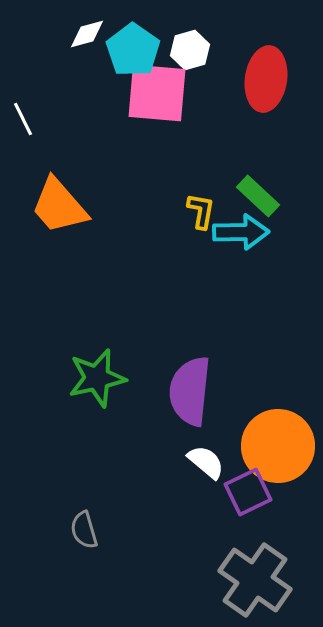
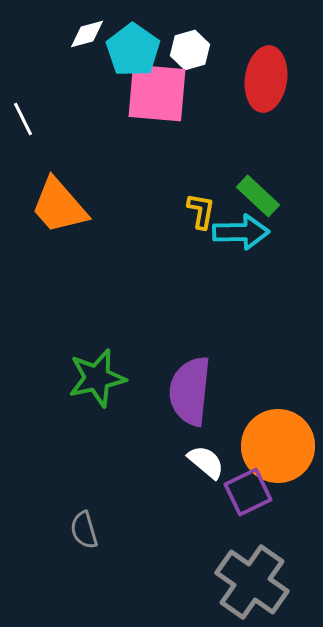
gray cross: moved 3 px left, 2 px down
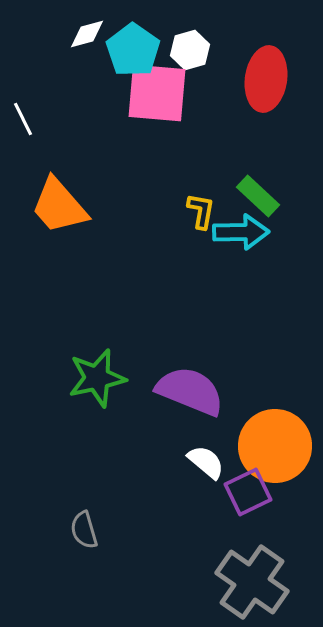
purple semicircle: rotated 106 degrees clockwise
orange circle: moved 3 px left
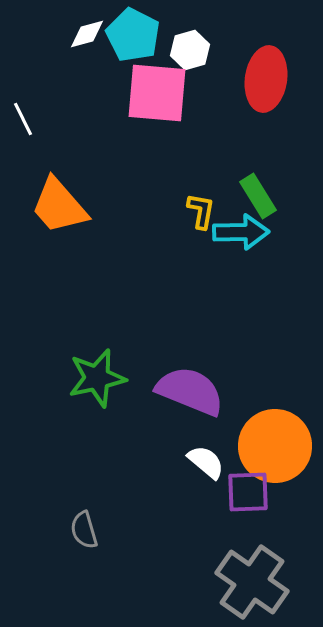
cyan pentagon: moved 15 px up; rotated 8 degrees counterclockwise
green rectangle: rotated 15 degrees clockwise
purple square: rotated 24 degrees clockwise
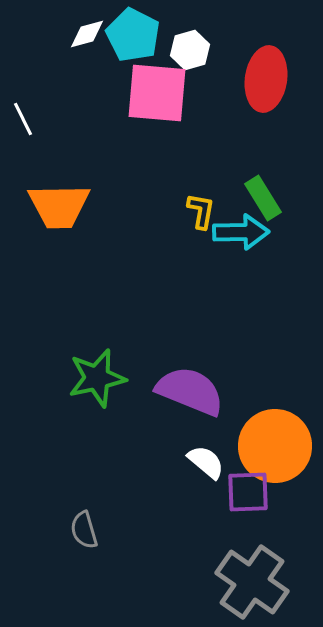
green rectangle: moved 5 px right, 2 px down
orange trapezoid: rotated 50 degrees counterclockwise
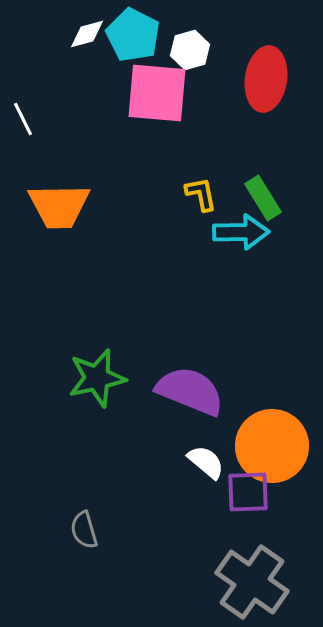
yellow L-shape: moved 17 px up; rotated 21 degrees counterclockwise
orange circle: moved 3 px left
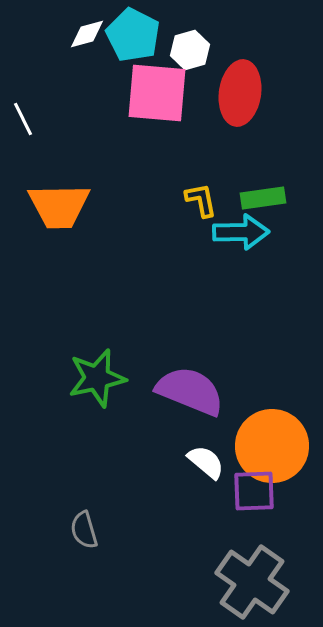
red ellipse: moved 26 px left, 14 px down
yellow L-shape: moved 6 px down
green rectangle: rotated 66 degrees counterclockwise
purple square: moved 6 px right, 1 px up
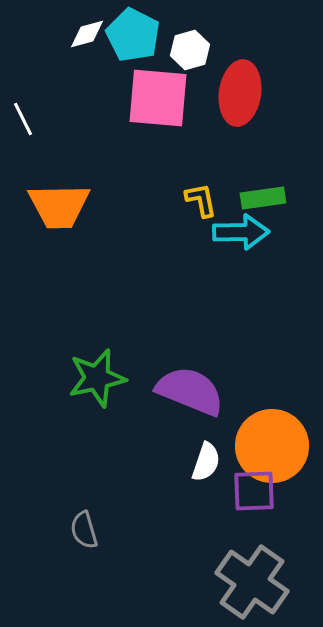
pink square: moved 1 px right, 5 px down
white semicircle: rotated 69 degrees clockwise
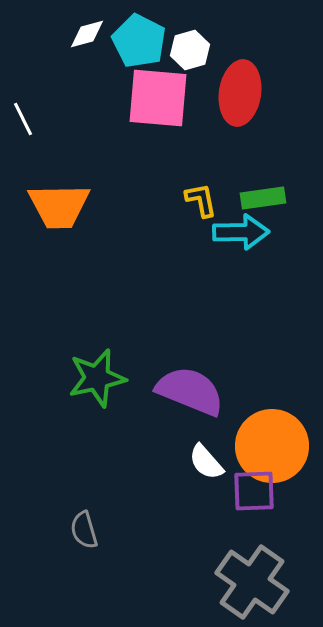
cyan pentagon: moved 6 px right, 6 px down
white semicircle: rotated 120 degrees clockwise
